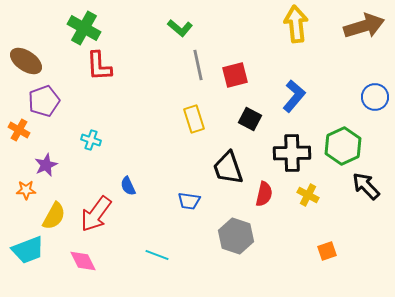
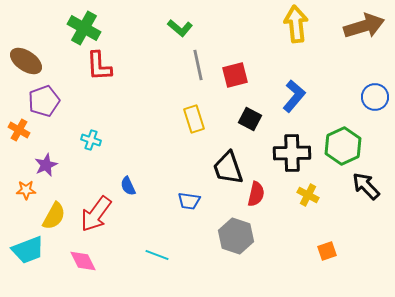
red semicircle: moved 8 px left
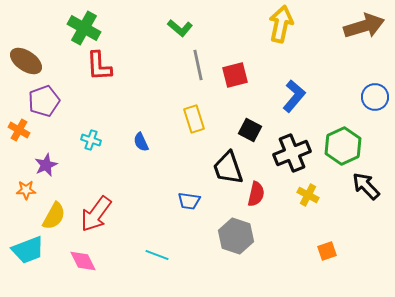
yellow arrow: moved 15 px left; rotated 18 degrees clockwise
black square: moved 11 px down
black cross: rotated 21 degrees counterclockwise
blue semicircle: moved 13 px right, 44 px up
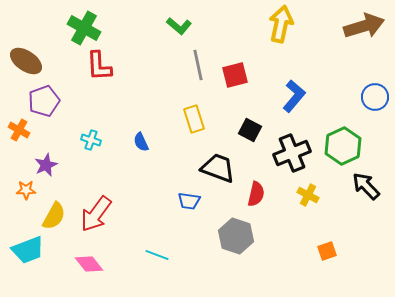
green L-shape: moved 1 px left, 2 px up
black trapezoid: moved 10 px left; rotated 129 degrees clockwise
pink diamond: moved 6 px right, 3 px down; rotated 12 degrees counterclockwise
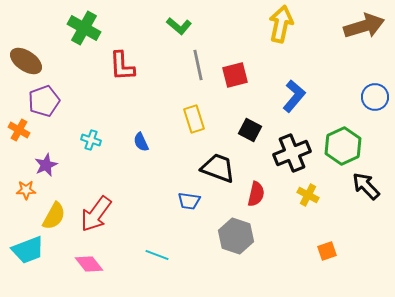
red L-shape: moved 23 px right
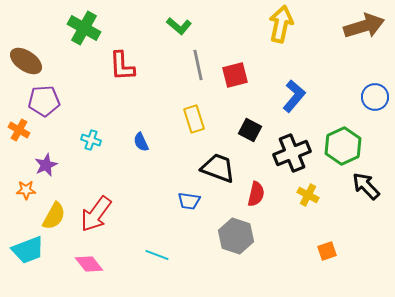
purple pentagon: rotated 16 degrees clockwise
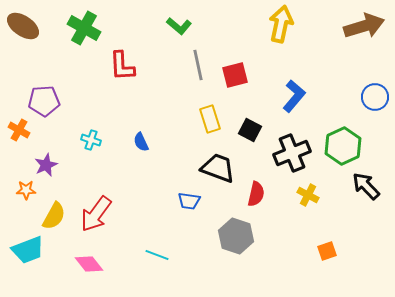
brown ellipse: moved 3 px left, 35 px up
yellow rectangle: moved 16 px right
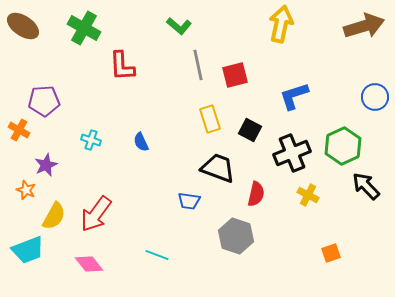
blue L-shape: rotated 148 degrees counterclockwise
orange star: rotated 24 degrees clockwise
orange square: moved 4 px right, 2 px down
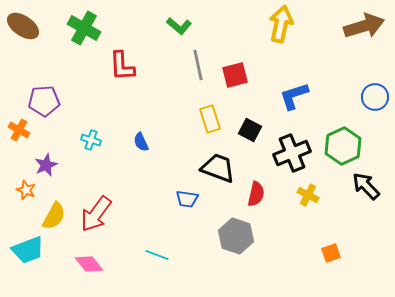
blue trapezoid: moved 2 px left, 2 px up
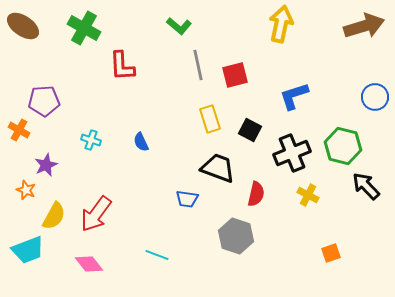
green hexagon: rotated 21 degrees counterclockwise
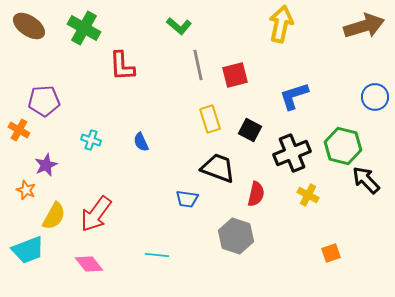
brown ellipse: moved 6 px right
black arrow: moved 6 px up
cyan line: rotated 15 degrees counterclockwise
